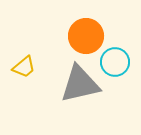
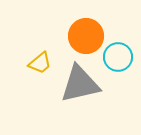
cyan circle: moved 3 px right, 5 px up
yellow trapezoid: moved 16 px right, 4 px up
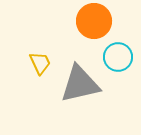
orange circle: moved 8 px right, 15 px up
yellow trapezoid: rotated 75 degrees counterclockwise
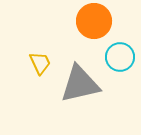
cyan circle: moved 2 px right
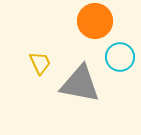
orange circle: moved 1 px right
gray triangle: rotated 24 degrees clockwise
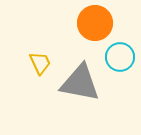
orange circle: moved 2 px down
gray triangle: moved 1 px up
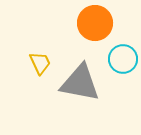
cyan circle: moved 3 px right, 2 px down
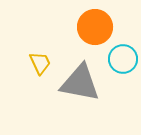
orange circle: moved 4 px down
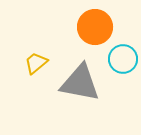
yellow trapezoid: moved 4 px left; rotated 105 degrees counterclockwise
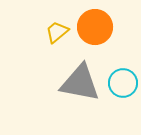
cyan circle: moved 24 px down
yellow trapezoid: moved 21 px right, 31 px up
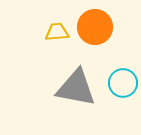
yellow trapezoid: rotated 35 degrees clockwise
gray triangle: moved 4 px left, 5 px down
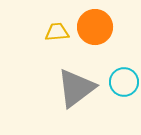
cyan circle: moved 1 px right, 1 px up
gray triangle: rotated 48 degrees counterclockwise
